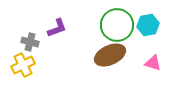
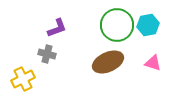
gray cross: moved 17 px right, 12 px down
brown ellipse: moved 2 px left, 7 px down
yellow cross: moved 14 px down
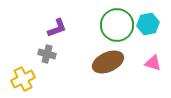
cyan hexagon: moved 1 px up
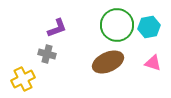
cyan hexagon: moved 1 px right, 3 px down
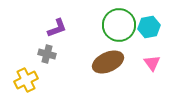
green circle: moved 2 px right
pink triangle: moved 1 px left; rotated 36 degrees clockwise
yellow cross: moved 3 px right, 1 px down
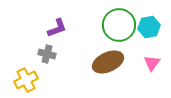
pink triangle: rotated 12 degrees clockwise
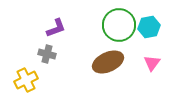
purple L-shape: moved 1 px left
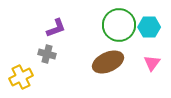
cyan hexagon: rotated 10 degrees clockwise
yellow cross: moved 5 px left, 3 px up
